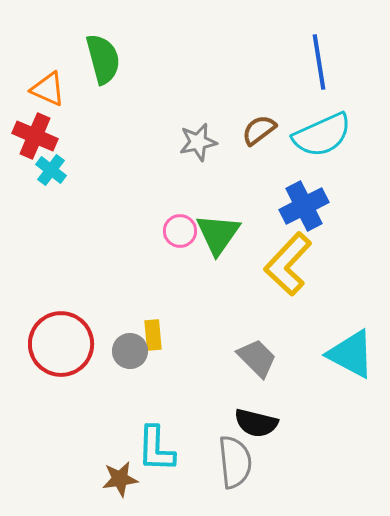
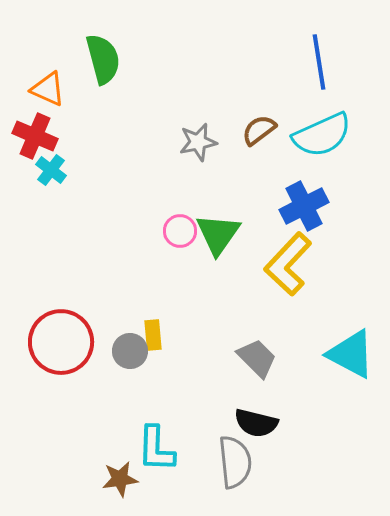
red circle: moved 2 px up
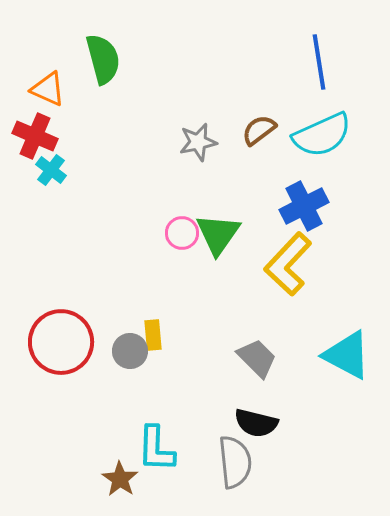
pink circle: moved 2 px right, 2 px down
cyan triangle: moved 4 px left, 1 px down
brown star: rotated 30 degrees counterclockwise
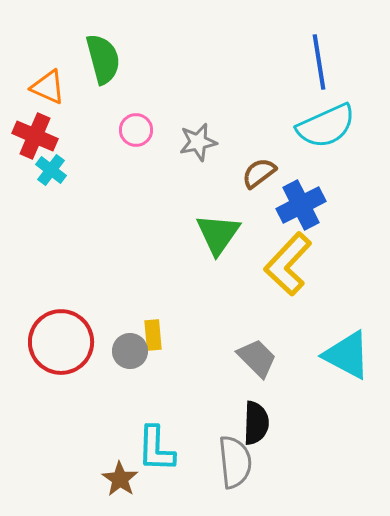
orange triangle: moved 2 px up
brown semicircle: moved 43 px down
cyan semicircle: moved 4 px right, 9 px up
blue cross: moved 3 px left, 1 px up
pink circle: moved 46 px left, 103 px up
black semicircle: rotated 102 degrees counterclockwise
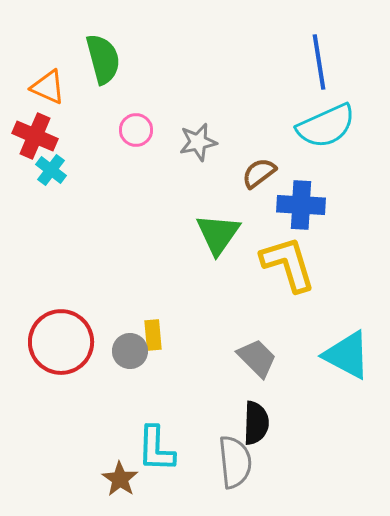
blue cross: rotated 30 degrees clockwise
yellow L-shape: rotated 120 degrees clockwise
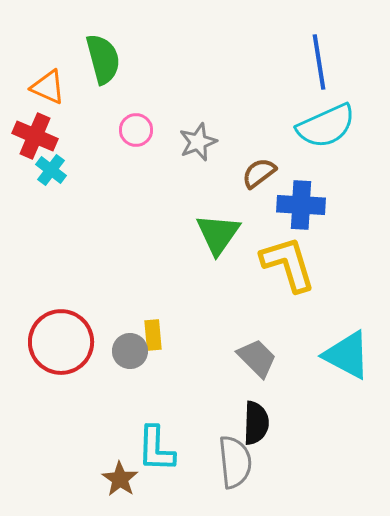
gray star: rotated 9 degrees counterclockwise
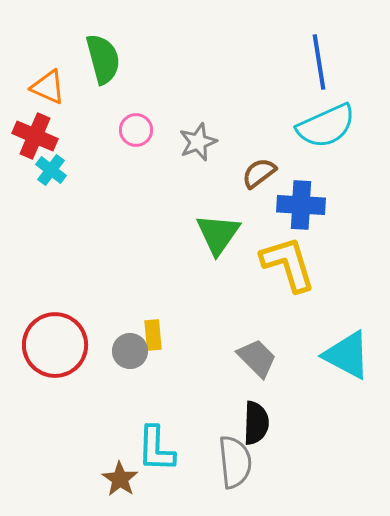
red circle: moved 6 px left, 3 px down
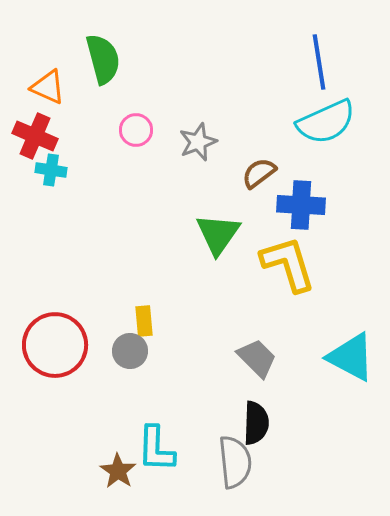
cyan semicircle: moved 4 px up
cyan cross: rotated 28 degrees counterclockwise
yellow rectangle: moved 9 px left, 14 px up
cyan triangle: moved 4 px right, 2 px down
brown star: moved 2 px left, 8 px up
